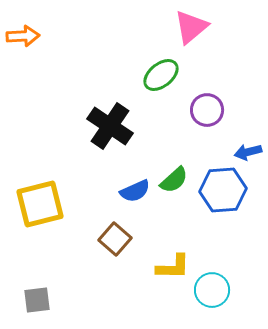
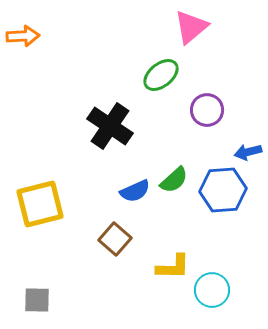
gray square: rotated 8 degrees clockwise
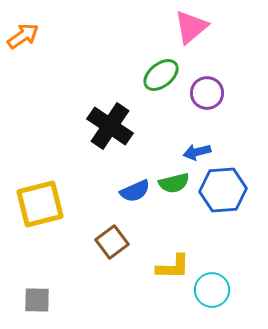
orange arrow: rotated 32 degrees counterclockwise
purple circle: moved 17 px up
blue arrow: moved 51 px left
green semicircle: moved 3 px down; rotated 28 degrees clockwise
brown square: moved 3 px left, 3 px down; rotated 12 degrees clockwise
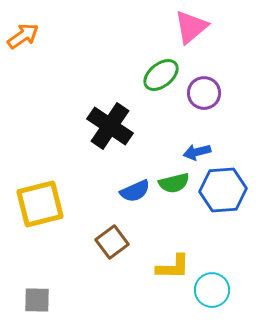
purple circle: moved 3 px left
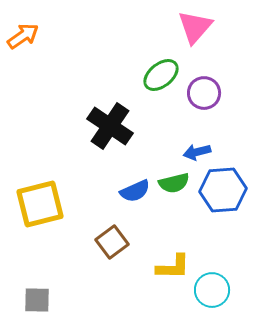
pink triangle: moved 4 px right; rotated 9 degrees counterclockwise
